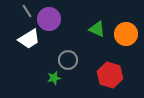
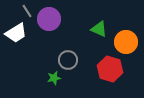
green triangle: moved 2 px right
orange circle: moved 8 px down
white trapezoid: moved 13 px left, 6 px up
red hexagon: moved 6 px up
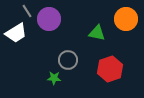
green triangle: moved 2 px left, 4 px down; rotated 12 degrees counterclockwise
orange circle: moved 23 px up
red hexagon: rotated 25 degrees clockwise
green star: rotated 16 degrees clockwise
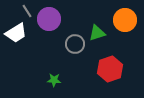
orange circle: moved 1 px left, 1 px down
green triangle: rotated 30 degrees counterclockwise
gray circle: moved 7 px right, 16 px up
green star: moved 2 px down
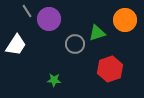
white trapezoid: moved 12 px down; rotated 25 degrees counterclockwise
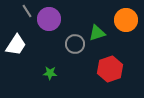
orange circle: moved 1 px right
green star: moved 4 px left, 7 px up
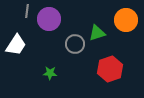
gray line: rotated 40 degrees clockwise
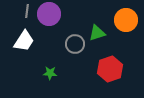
purple circle: moved 5 px up
white trapezoid: moved 8 px right, 4 px up
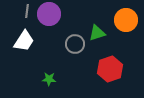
green star: moved 1 px left, 6 px down
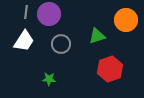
gray line: moved 1 px left, 1 px down
green triangle: moved 3 px down
gray circle: moved 14 px left
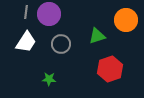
white trapezoid: moved 2 px right, 1 px down
